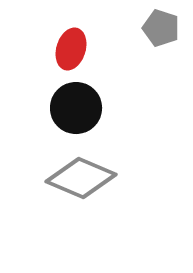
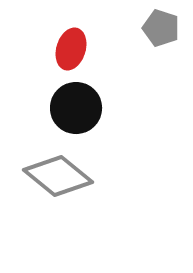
gray diamond: moved 23 px left, 2 px up; rotated 16 degrees clockwise
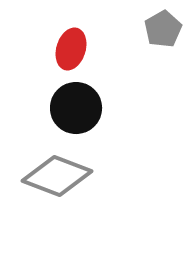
gray pentagon: moved 2 px right, 1 px down; rotated 24 degrees clockwise
gray diamond: moved 1 px left; rotated 18 degrees counterclockwise
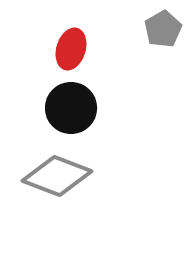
black circle: moved 5 px left
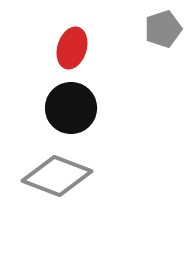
gray pentagon: rotated 12 degrees clockwise
red ellipse: moved 1 px right, 1 px up
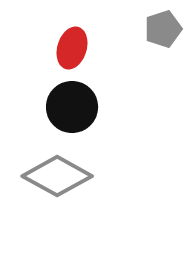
black circle: moved 1 px right, 1 px up
gray diamond: rotated 8 degrees clockwise
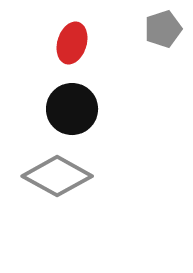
red ellipse: moved 5 px up
black circle: moved 2 px down
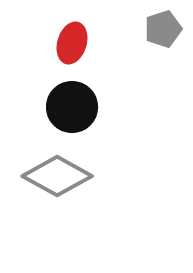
black circle: moved 2 px up
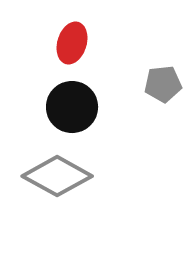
gray pentagon: moved 55 px down; rotated 12 degrees clockwise
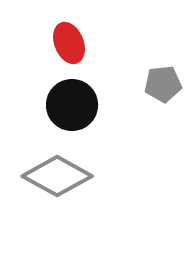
red ellipse: moved 3 px left; rotated 39 degrees counterclockwise
black circle: moved 2 px up
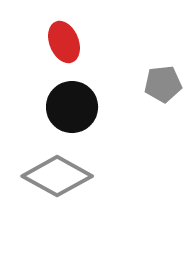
red ellipse: moved 5 px left, 1 px up
black circle: moved 2 px down
